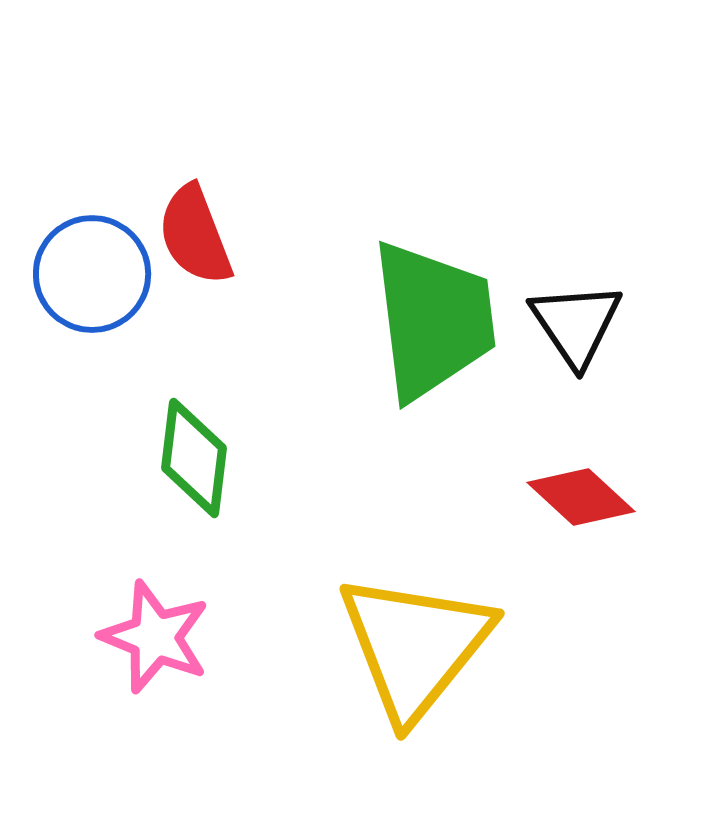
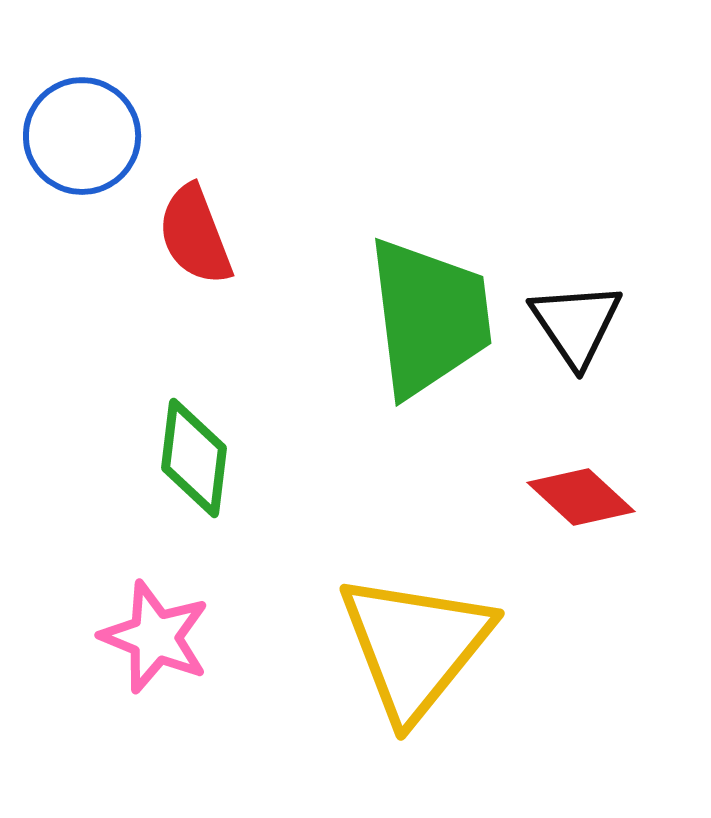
blue circle: moved 10 px left, 138 px up
green trapezoid: moved 4 px left, 3 px up
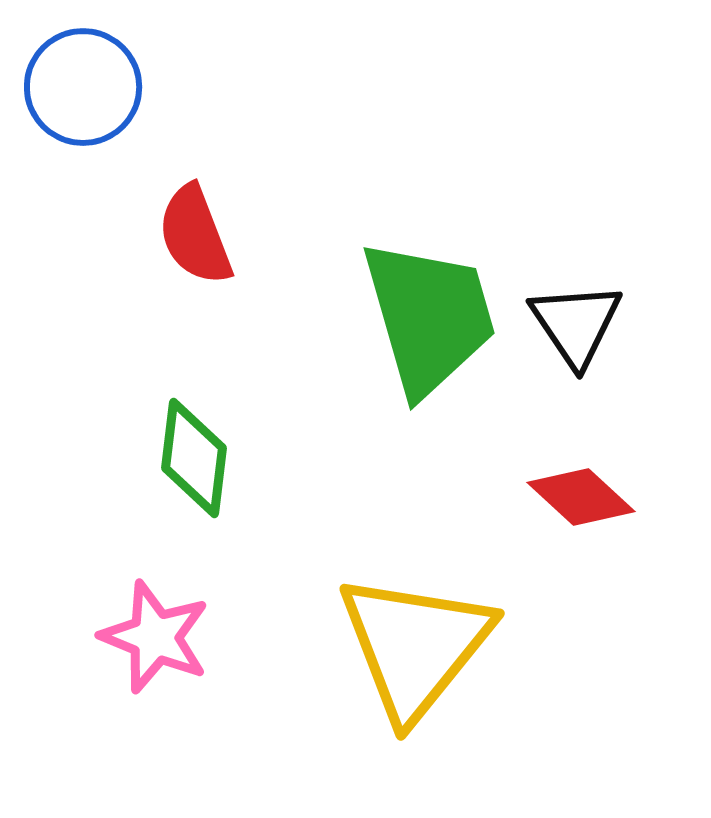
blue circle: moved 1 px right, 49 px up
green trapezoid: rotated 9 degrees counterclockwise
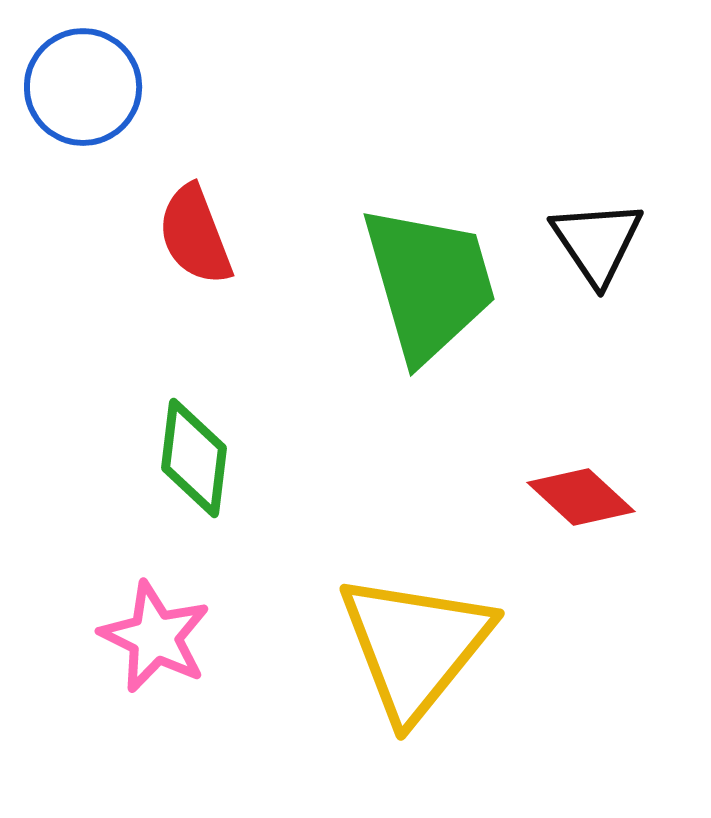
green trapezoid: moved 34 px up
black triangle: moved 21 px right, 82 px up
pink star: rotated 4 degrees clockwise
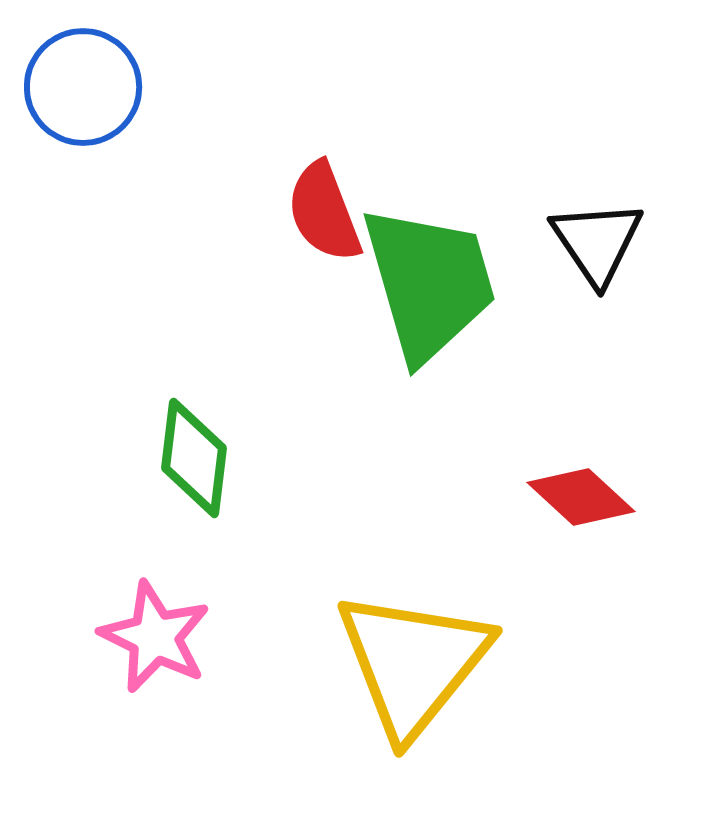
red semicircle: moved 129 px right, 23 px up
yellow triangle: moved 2 px left, 17 px down
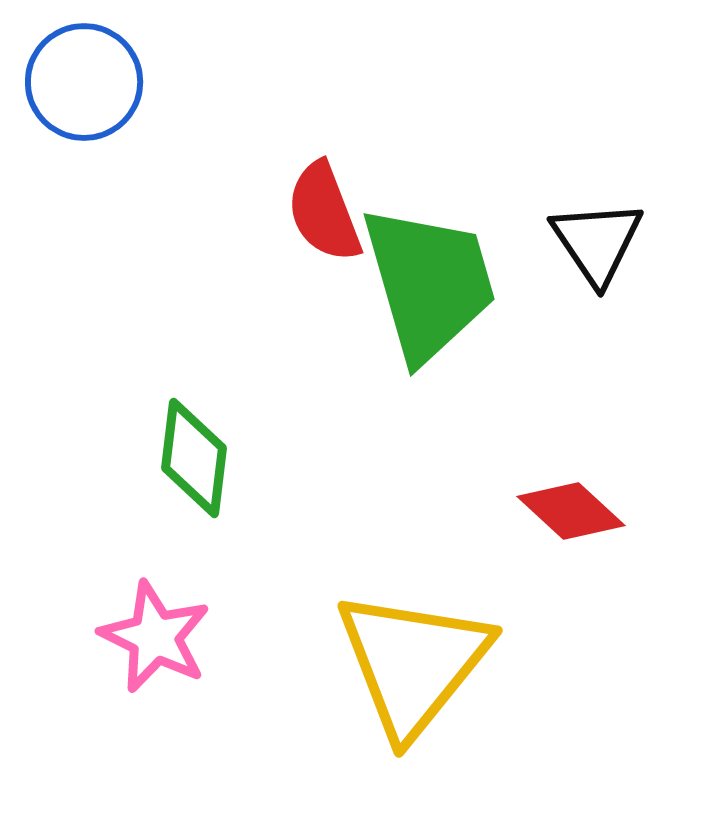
blue circle: moved 1 px right, 5 px up
red diamond: moved 10 px left, 14 px down
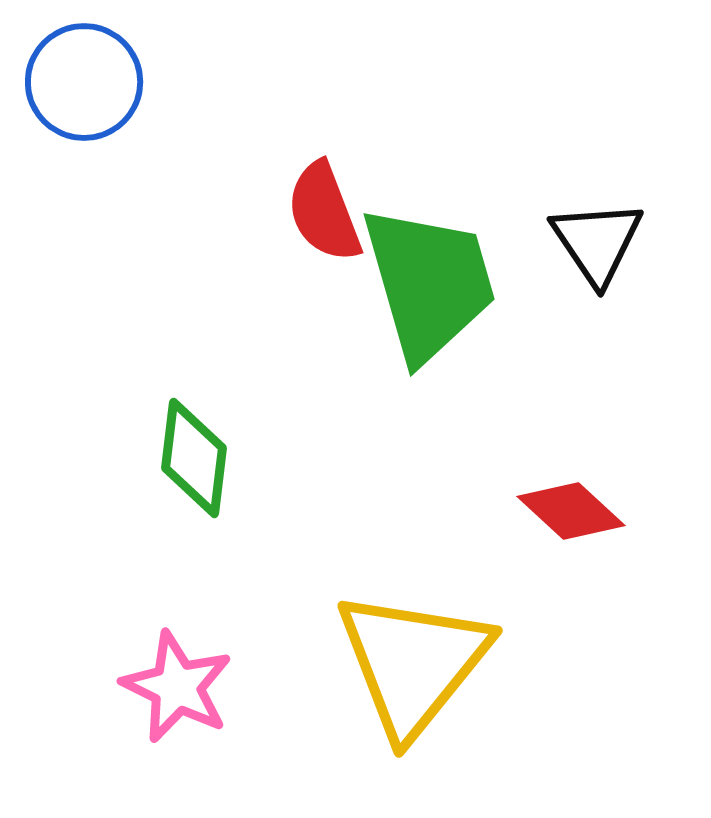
pink star: moved 22 px right, 50 px down
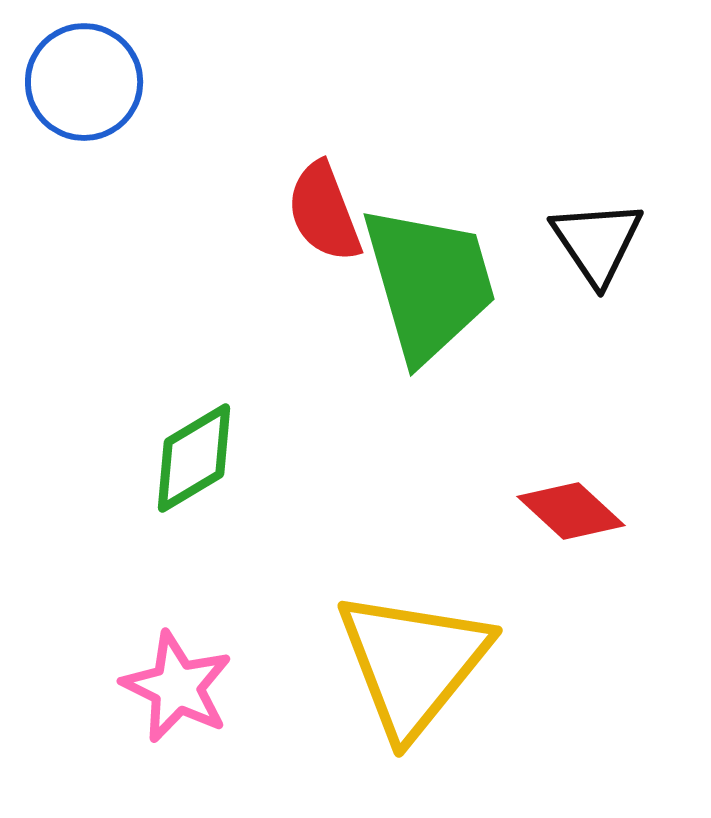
green diamond: rotated 52 degrees clockwise
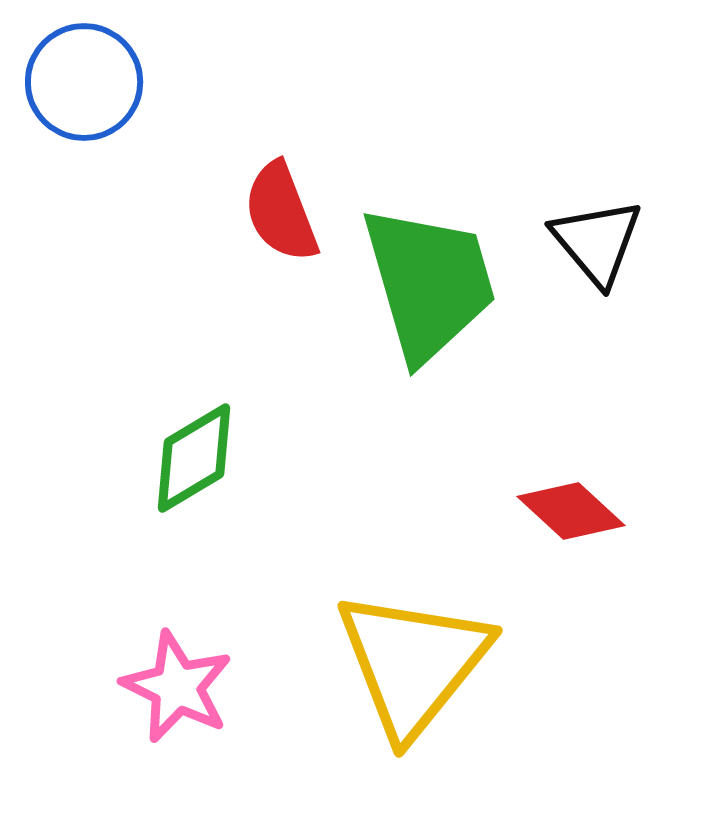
red semicircle: moved 43 px left
black triangle: rotated 6 degrees counterclockwise
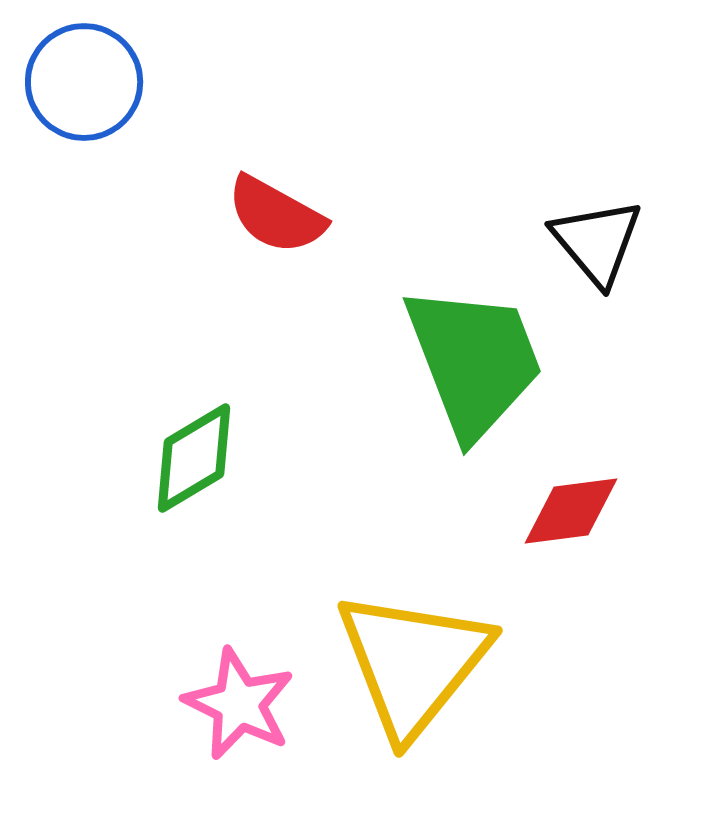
red semicircle: moved 5 px left, 3 px down; rotated 40 degrees counterclockwise
green trapezoid: moved 45 px right, 78 px down; rotated 5 degrees counterclockwise
red diamond: rotated 50 degrees counterclockwise
pink star: moved 62 px right, 17 px down
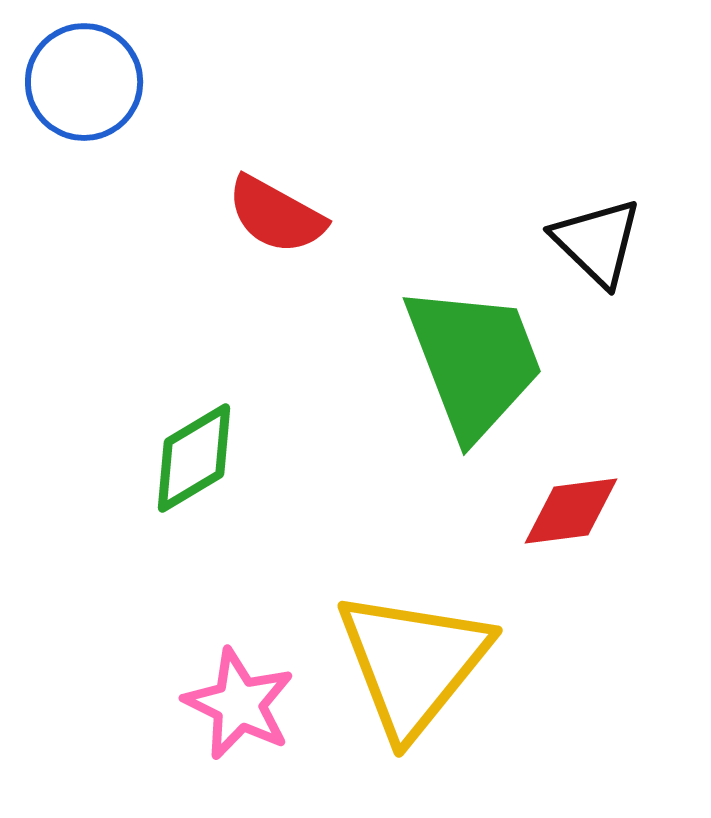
black triangle: rotated 6 degrees counterclockwise
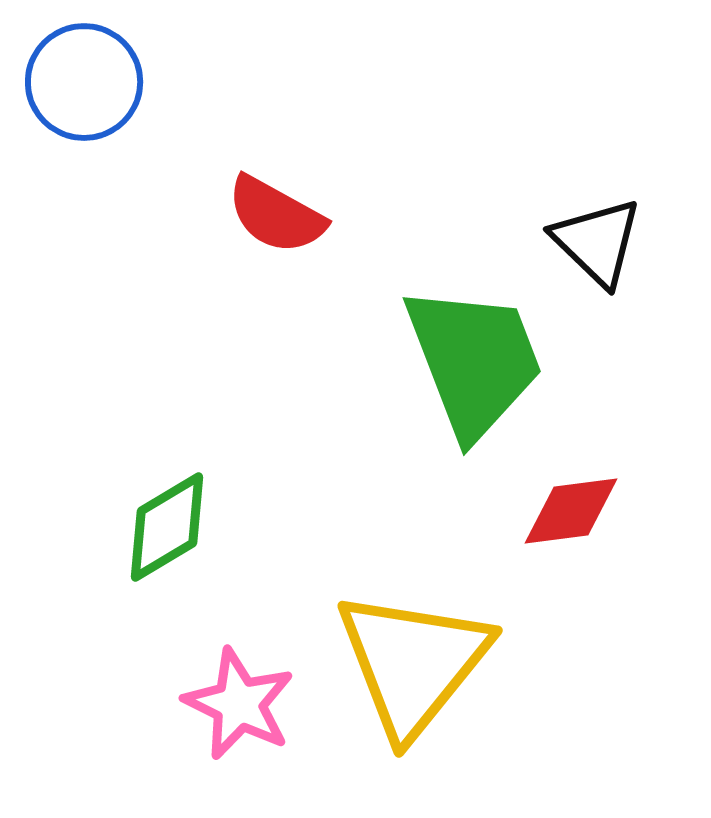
green diamond: moved 27 px left, 69 px down
